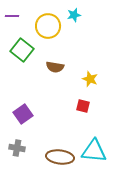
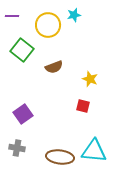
yellow circle: moved 1 px up
brown semicircle: moved 1 px left; rotated 30 degrees counterclockwise
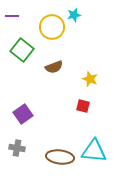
yellow circle: moved 4 px right, 2 px down
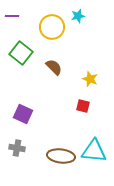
cyan star: moved 4 px right, 1 px down
green square: moved 1 px left, 3 px down
brown semicircle: rotated 114 degrees counterclockwise
purple square: rotated 30 degrees counterclockwise
brown ellipse: moved 1 px right, 1 px up
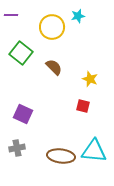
purple line: moved 1 px left, 1 px up
gray cross: rotated 21 degrees counterclockwise
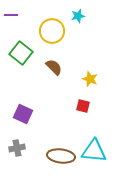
yellow circle: moved 4 px down
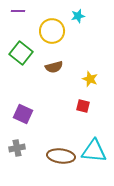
purple line: moved 7 px right, 4 px up
brown semicircle: rotated 120 degrees clockwise
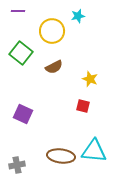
brown semicircle: rotated 12 degrees counterclockwise
gray cross: moved 17 px down
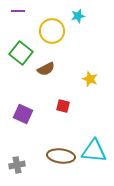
brown semicircle: moved 8 px left, 2 px down
red square: moved 20 px left
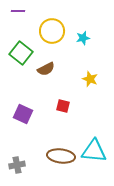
cyan star: moved 5 px right, 22 px down
